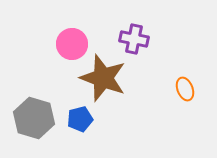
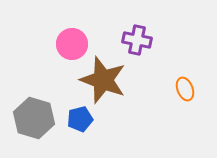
purple cross: moved 3 px right, 1 px down
brown star: moved 2 px down
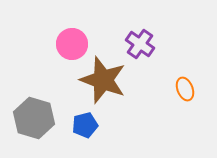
purple cross: moved 3 px right, 4 px down; rotated 24 degrees clockwise
blue pentagon: moved 5 px right, 6 px down
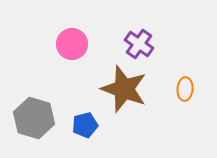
purple cross: moved 1 px left
brown star: moved 21 px right, 9 px down
orange ellipse: rotated 25 degrees clockwise
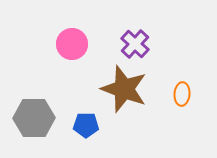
purple cross: moved 4 px left; rotated 8 degrees clockwise
orange ellipse: moved 3 px left, 5 px down
gray hexagon: rotated 18 degrees counterclockwise
blue pentagon: moved 1 px right; rotated 15 degrees clockwise
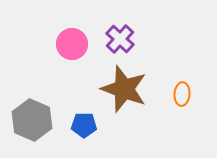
purple cross: moved 15 px left, 5 px up
gray hexagon: moved 2 px left, 2 px down; rotated 24 degrees clockwise
blue pentagon: moved 2 px left
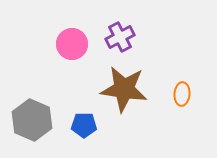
purple cross: moved 2 px up; rotated 20 degrees clockwise
brown star: rotated 12 degrees counterclockwise
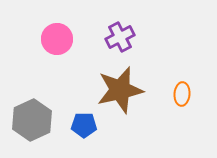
pink circle: moved 15 px left, 5 px up
brown star: moved 4 px left, 1 px down; rotated 21 degrees counterclockwise
gray hexagon: rotated 12 degrees clockwise
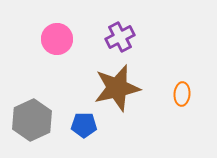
brown star: moved 3 px left, 2 px up
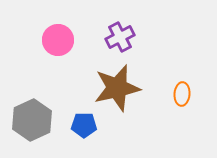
pink circle: moved 1 px right, 1 px down
